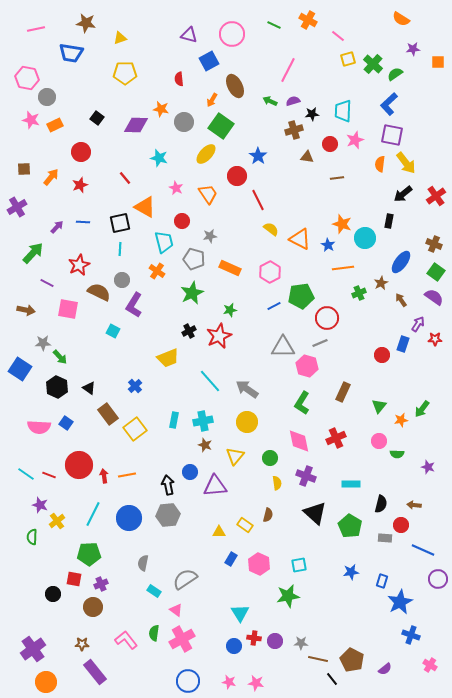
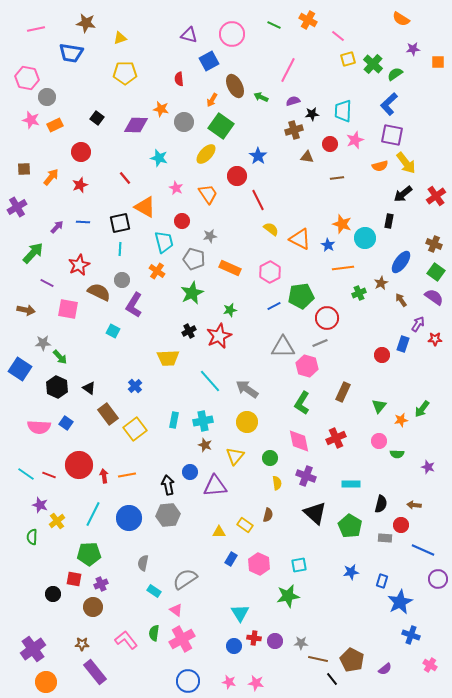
green arrow at (270, 101): moved 9 px left, 4 px up
orange semicircle at (380, 164): moved 2 px down; rotated 112 degrees counterclockwise
yellow trapezoid at (168, 358): rotated 20 degrees clockwise
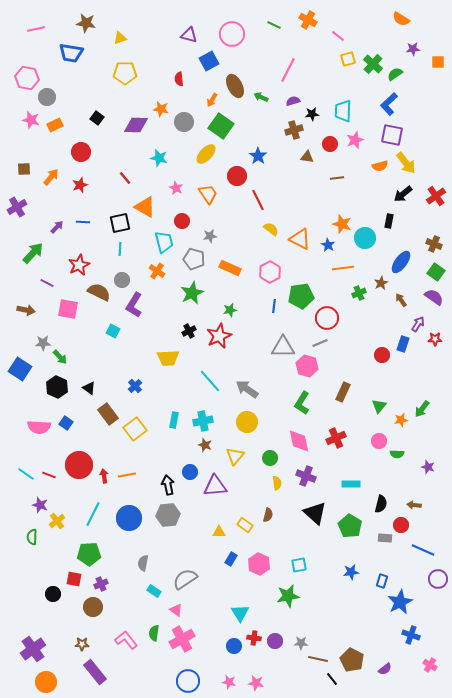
blue line at (274, 306): rotated 56 degrees counterclockwise
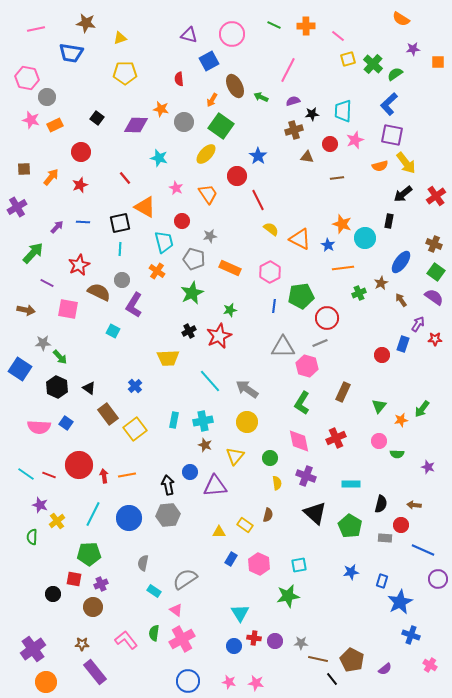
orange cross at (308, 20): moved 2 px left, 6 px down; rotated 30 degrees counterclockwise
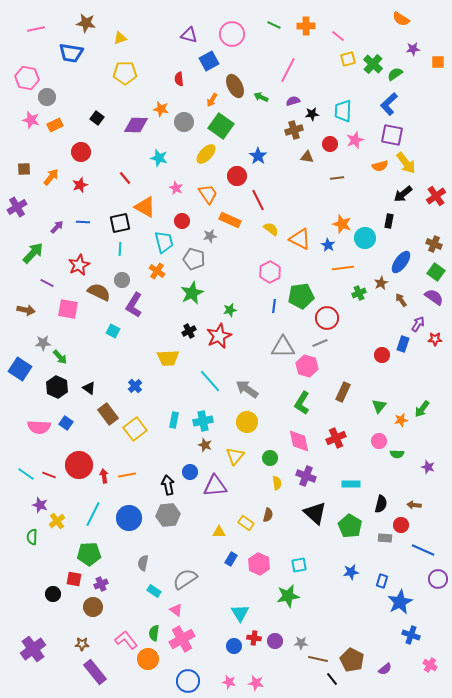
orange rectangle at (230, 268): moved 48 px up
yellow rectangle at (245, 525): moved 1 px right, 2 px up
orange circle at (46, 682): moved 102 px right, 23 px up
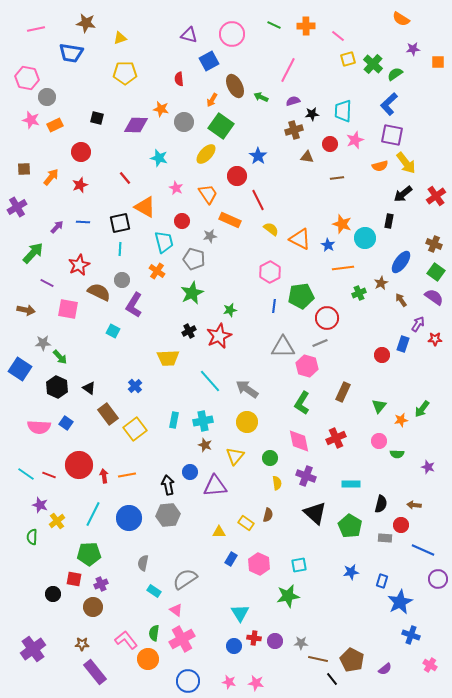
black square at (97, 118): rotated 24 degrees counterclockwise
